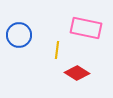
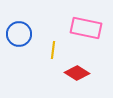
blue circle: moved 1 px up
yellow line: moved 4 px left
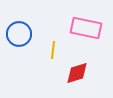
red diamond: rotated 50 degrees counterclockwise
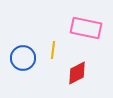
blue circle: moved 4 px right, 24 px down
red diamond: rotated 10 degrees counterclockwise
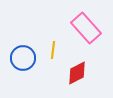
pink rectangle: rotated 36 degrees clockwise
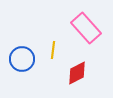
blue circle: moved 1 px left, 1 px down
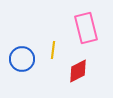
pink rectangle: rotated 28 degrees clockwise
red diamond: moved 1 px right, 2 px up
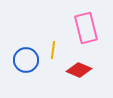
blue circle: moved 4 px right, 1 px down
red diamond: moved 1 px right, 1 px up; rotated 50 degrees clockwise
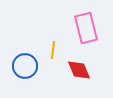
blue circle: moved 1 px left, 6 px down
red diamond: rotated 45 degrees clockwise
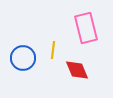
blue circle: moved 2 px left, 8 px up
red diamond: moved 2 px left
